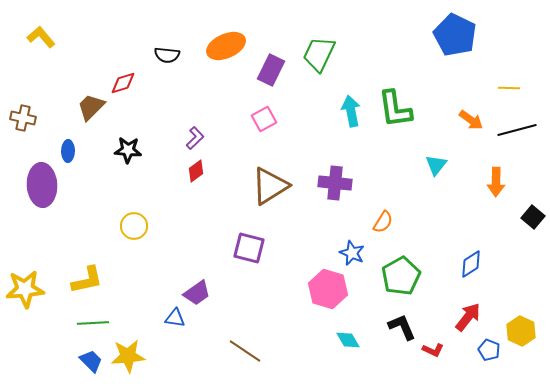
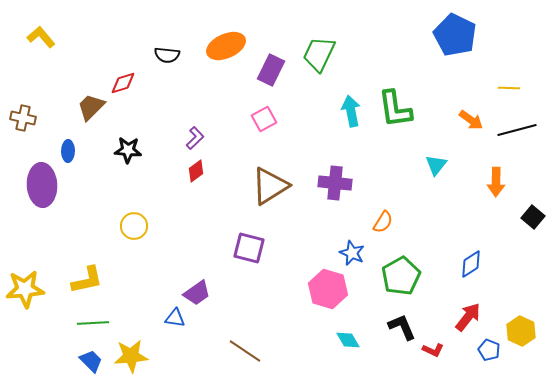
yellow star at (128, 356): moved 3 px right
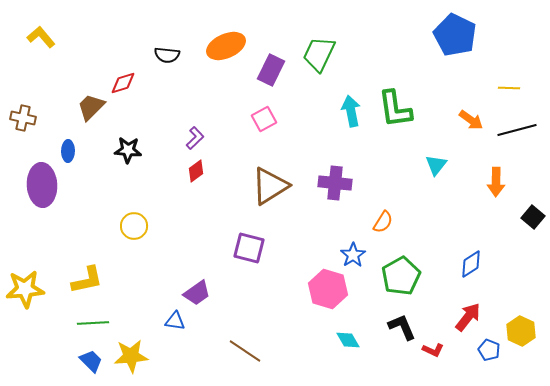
blue star at (352, 253): moved 1 px right, 2 px down; rotated 15 degrees clockwise
blue triangle at (175, 318): moved 3 px down
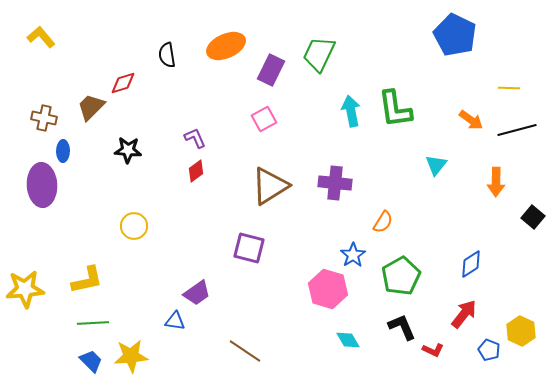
black semicircle at (167, 55): rotated 75 degrees clockwise
brown cross at (23, 118): moved 21 px right
purple L-shape at (195, 138): rotated 70 degrees counterclockwise
blue ellipse at (68, 151): moved 5 px left
red arrow at (468, 317): moved 4 px left, 3 px up
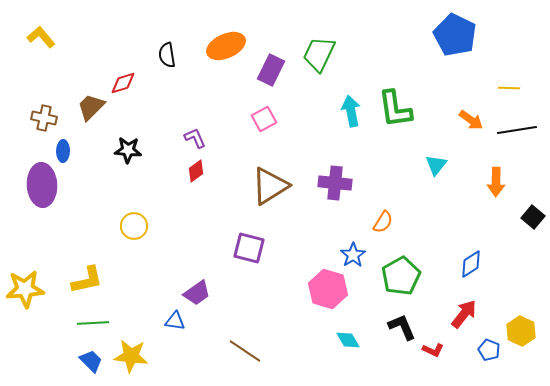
black line at (517, 130): rotated 6 degrees clockwise
yellow star at (131, 356): rotated 12 degrees clockwise
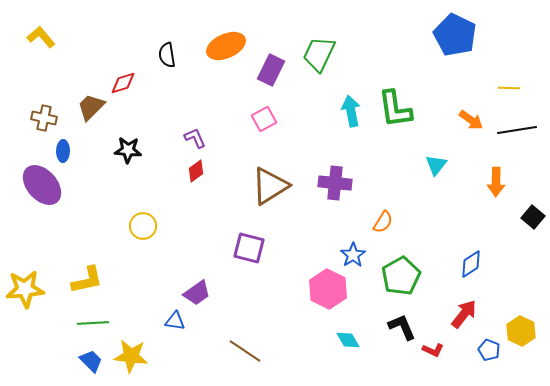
purple ellipse at (42, 185): rotated 39 degrees counterclockwise
yellow circle at (134, 226): moved 9 px right
pink hexagon at (328, 289): rotated 9 degrees clockwise
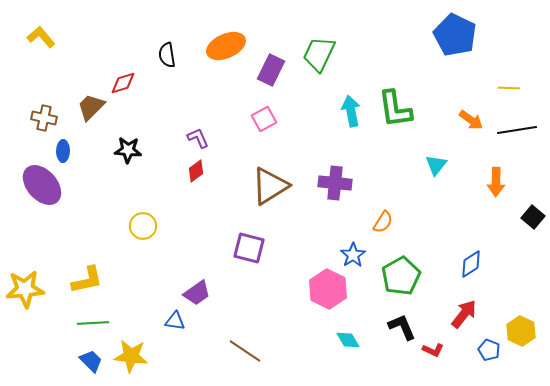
purple L-shape at (195, 138): moved 3 px right
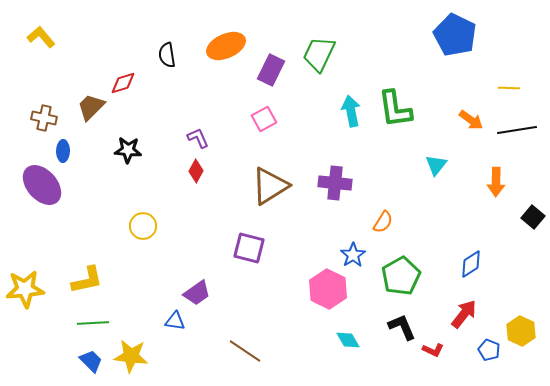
red diamond at (196, 171): rotated 25 degrees counterclockwise
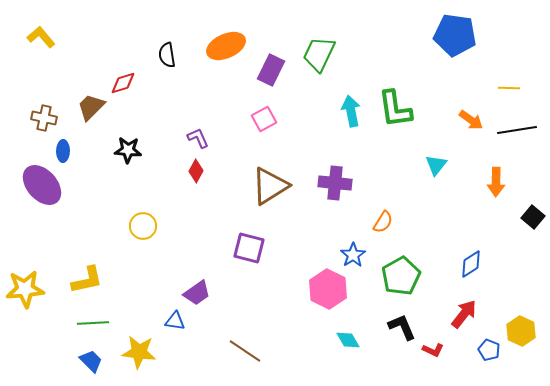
blue pentagon at (455, 35): rotated 18 degrees counterclockwise
yellow star at (131, 356): moved 8 px right, 4 px up
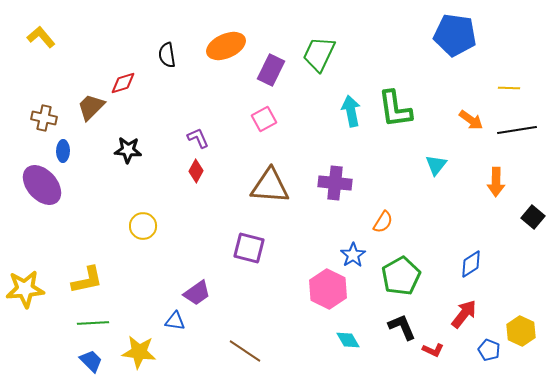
brown triangle at (270, 186): rotated 36 degrees clockwise
